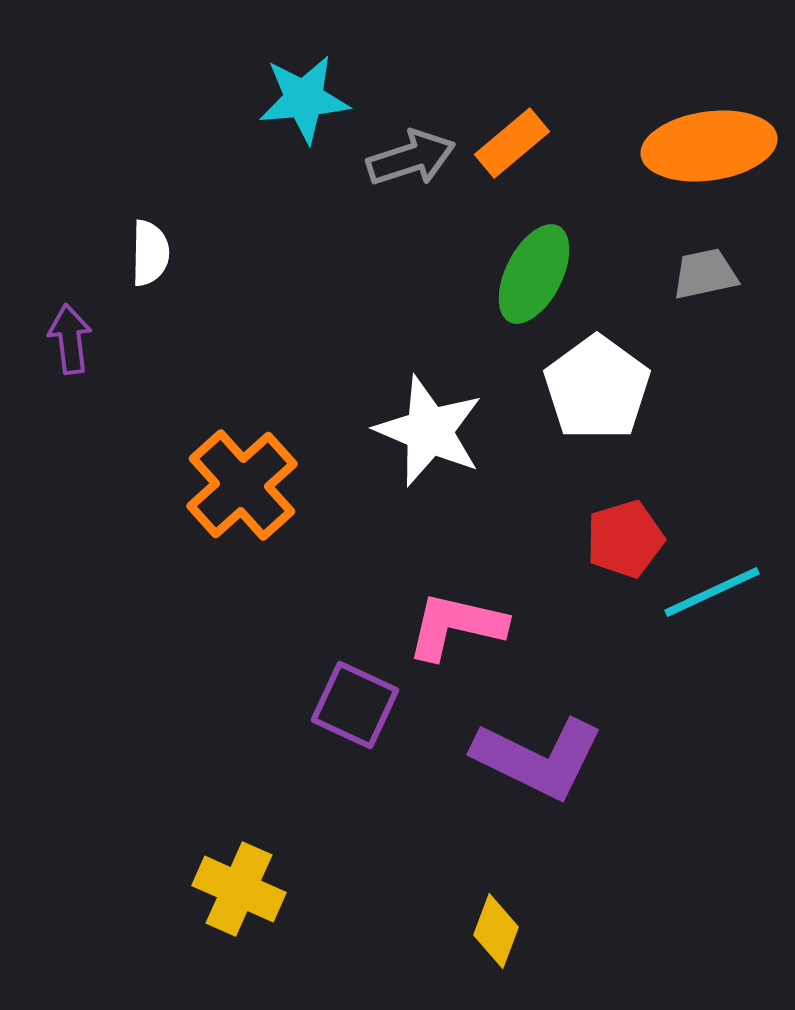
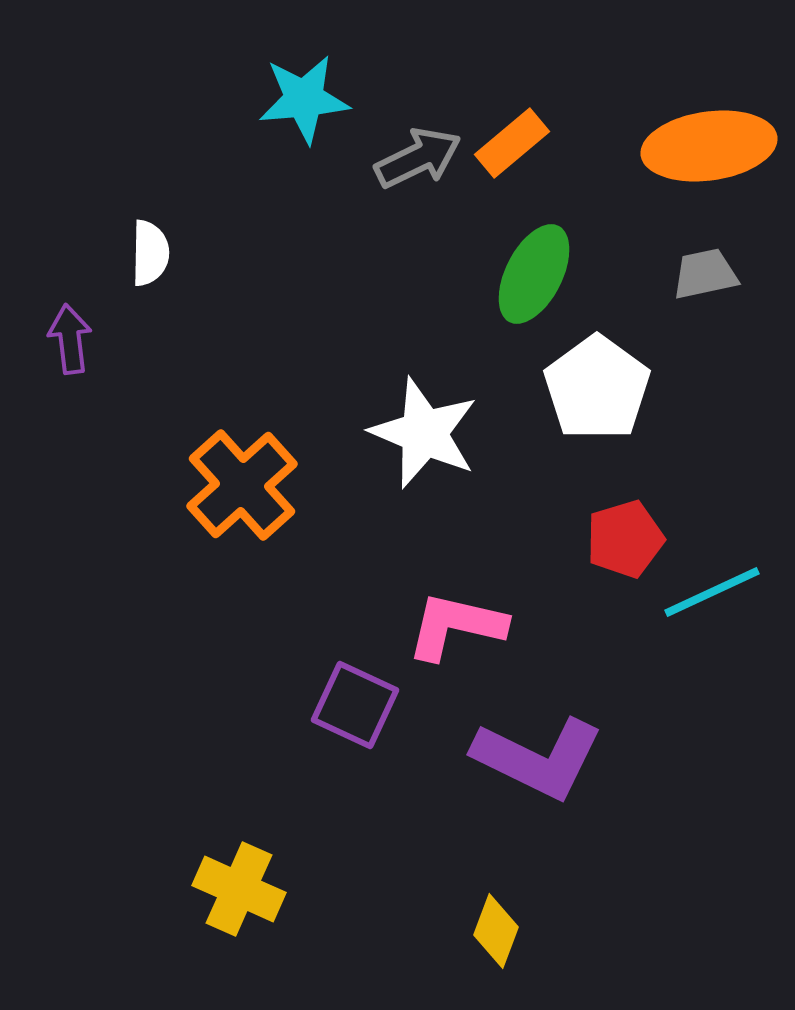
gray arrow: moved 7 px right; rotated 8 degrees counterclockwise
white star: moved 5 px left, 2 px down
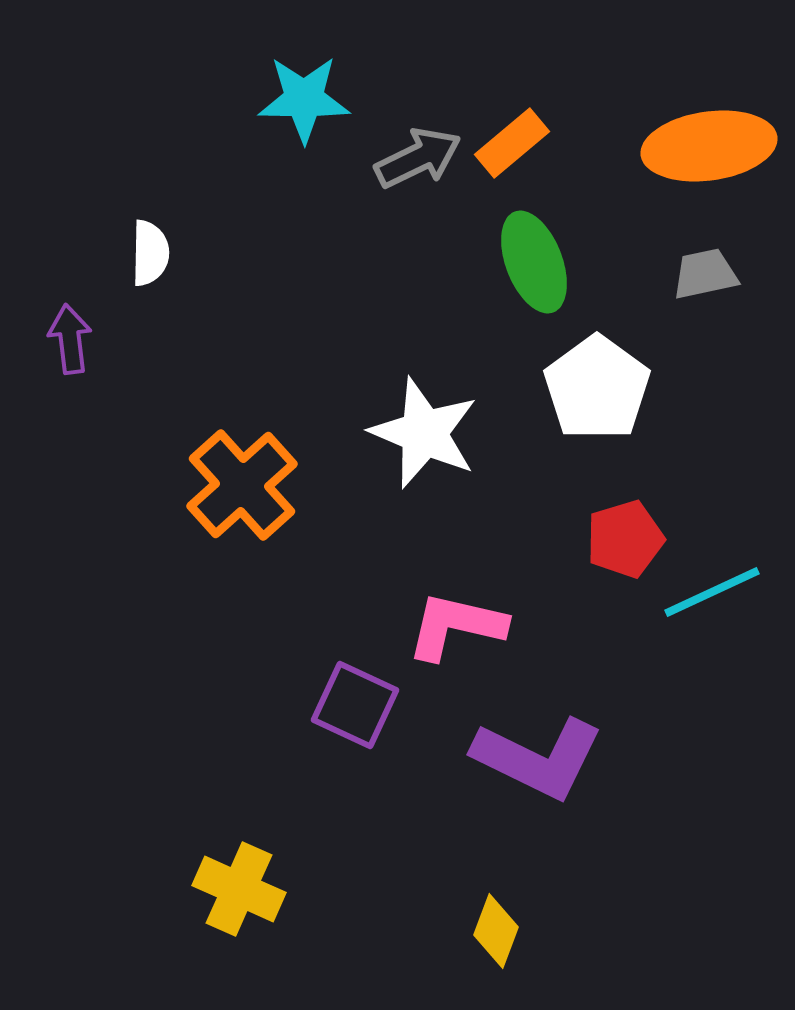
cyan star: rotated 6 degrees clockwise
green ellipse: moved 12 px up; rotated 48 degrees counterclockwise
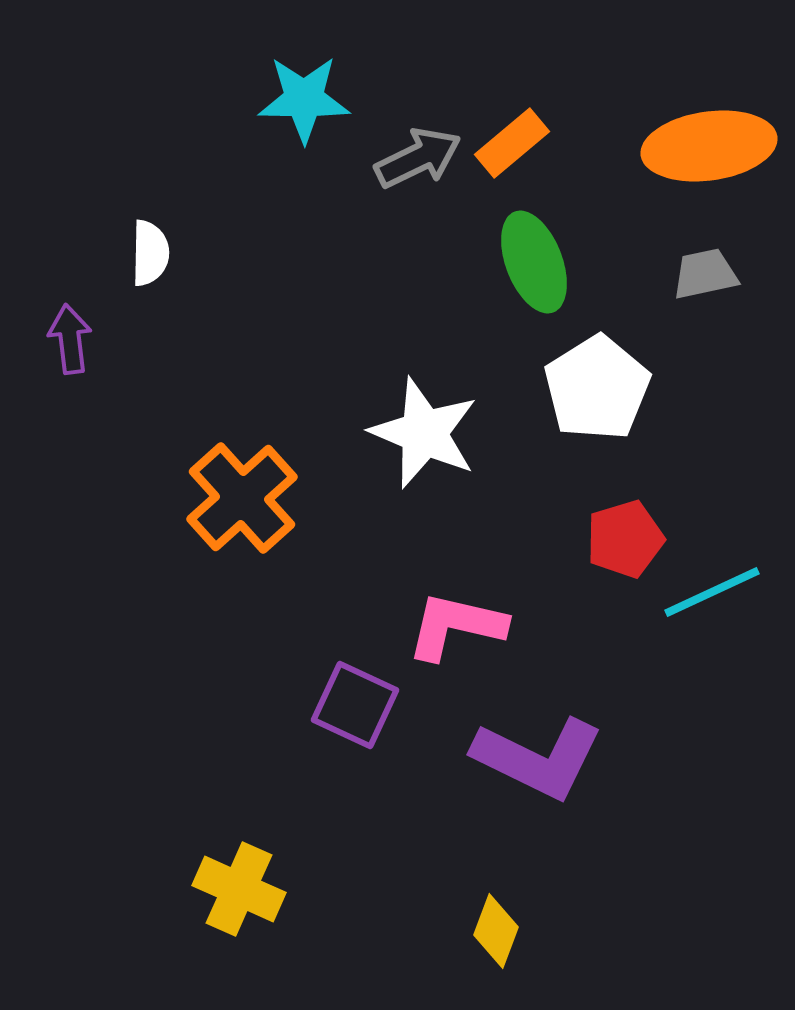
white pentagon: rotated 4 degrees clockwise
orange cross: moved 13 px down
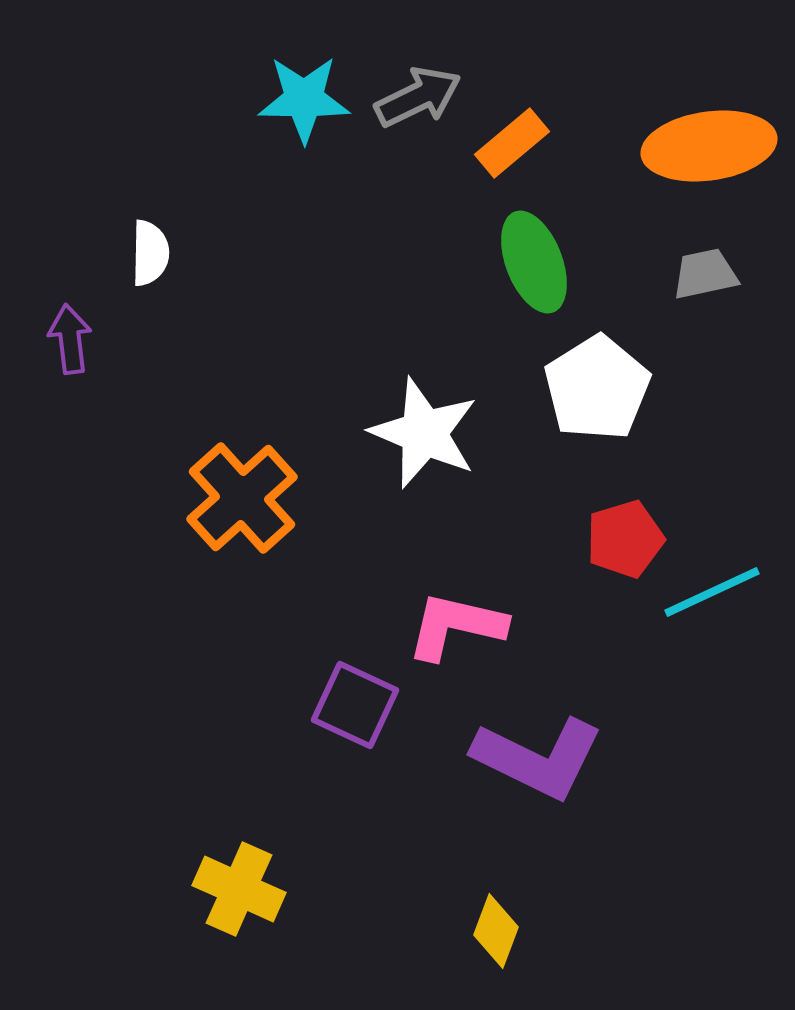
gray arrow: moved 61 px up
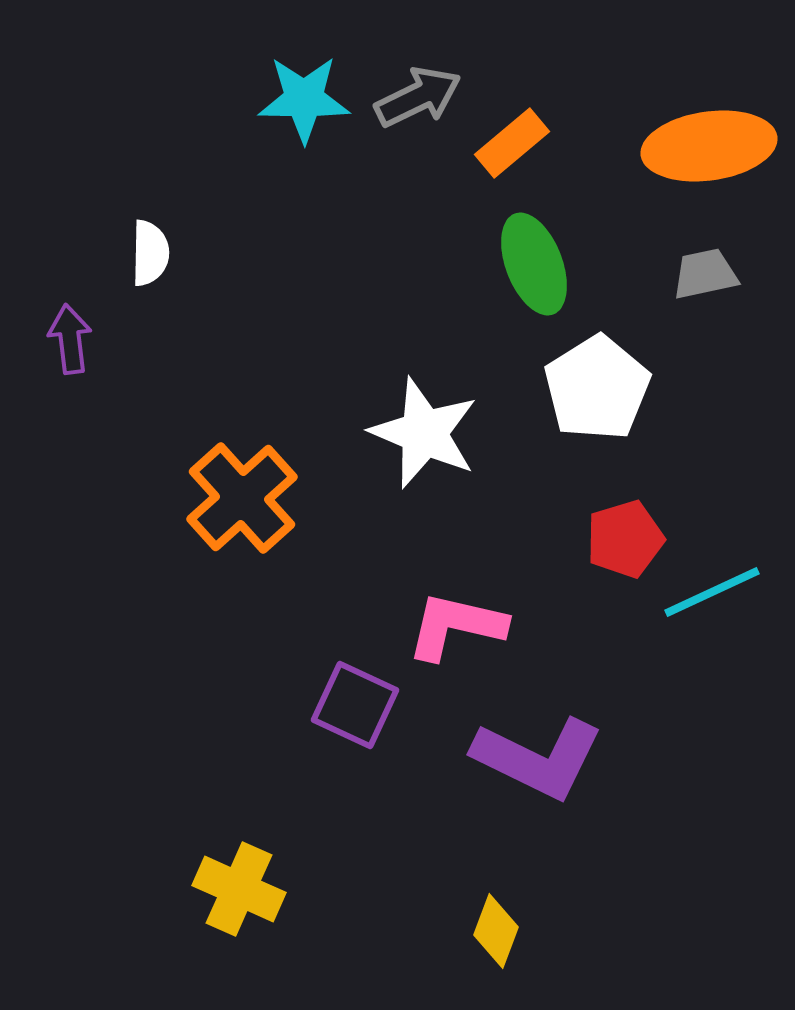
green ellipse: moved 2 px down
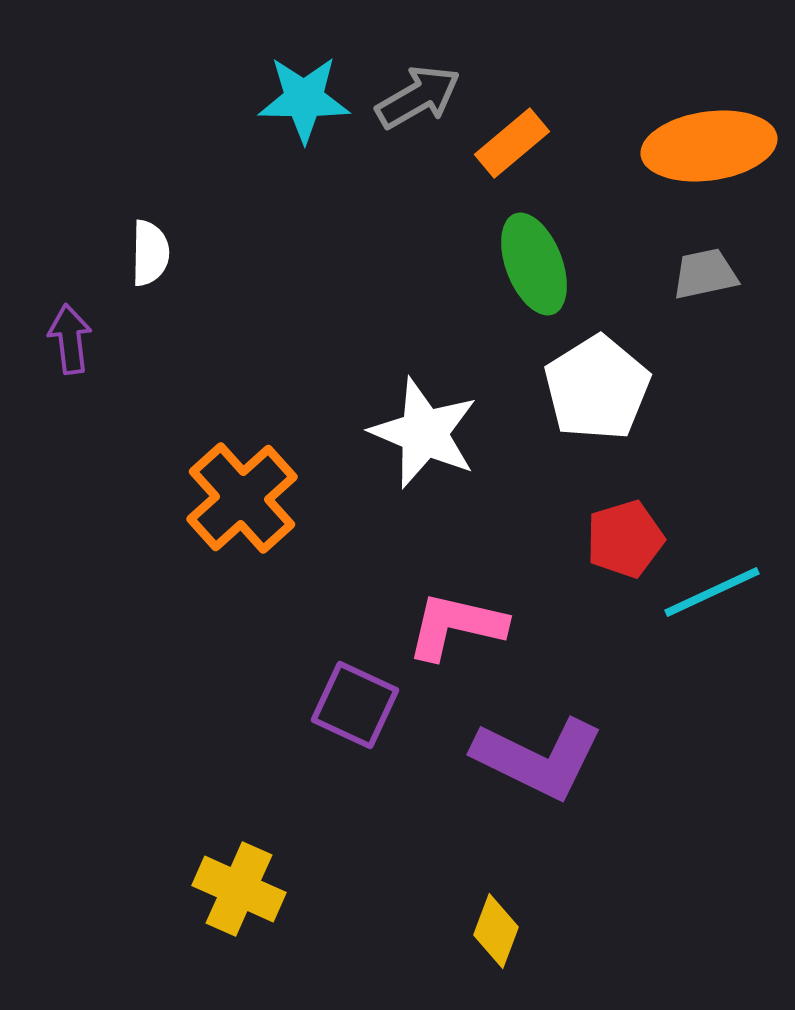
gray arrow: rotated 4 degrees counterclockwise
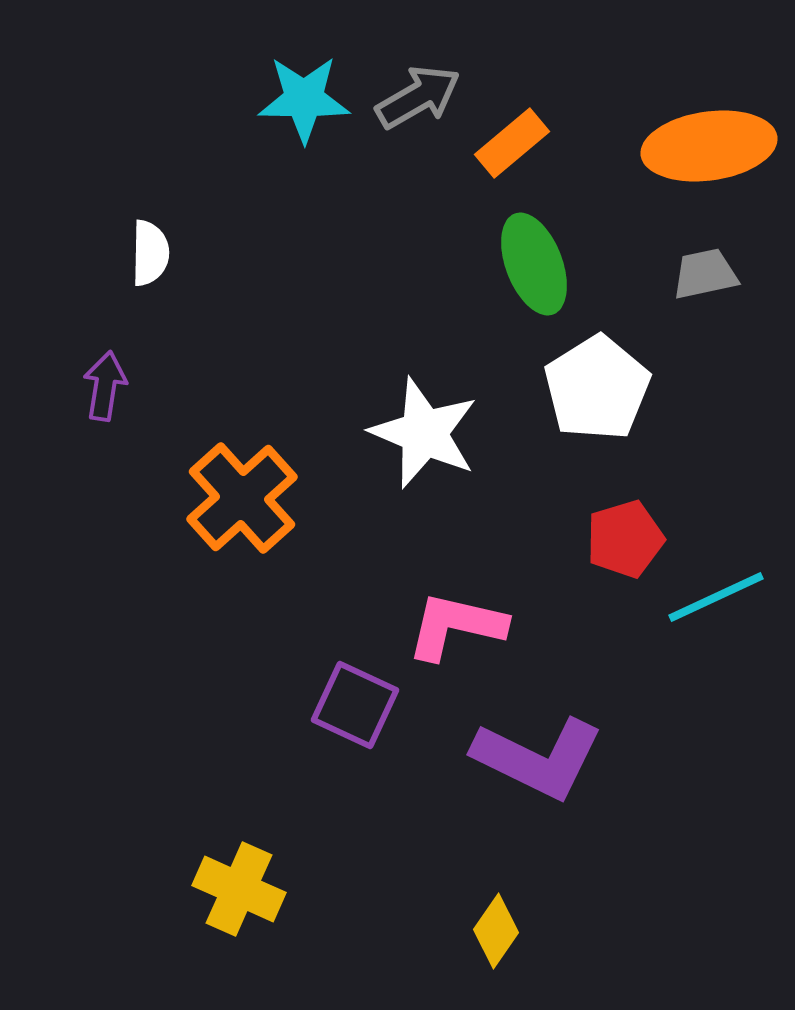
purple arrow: moved 35 px right, 47 px down; rotated 16 degrees clockwise
cyan line: moved 4 px right, 5 px down
yellow diamond: rotated 14 degrees clockwise
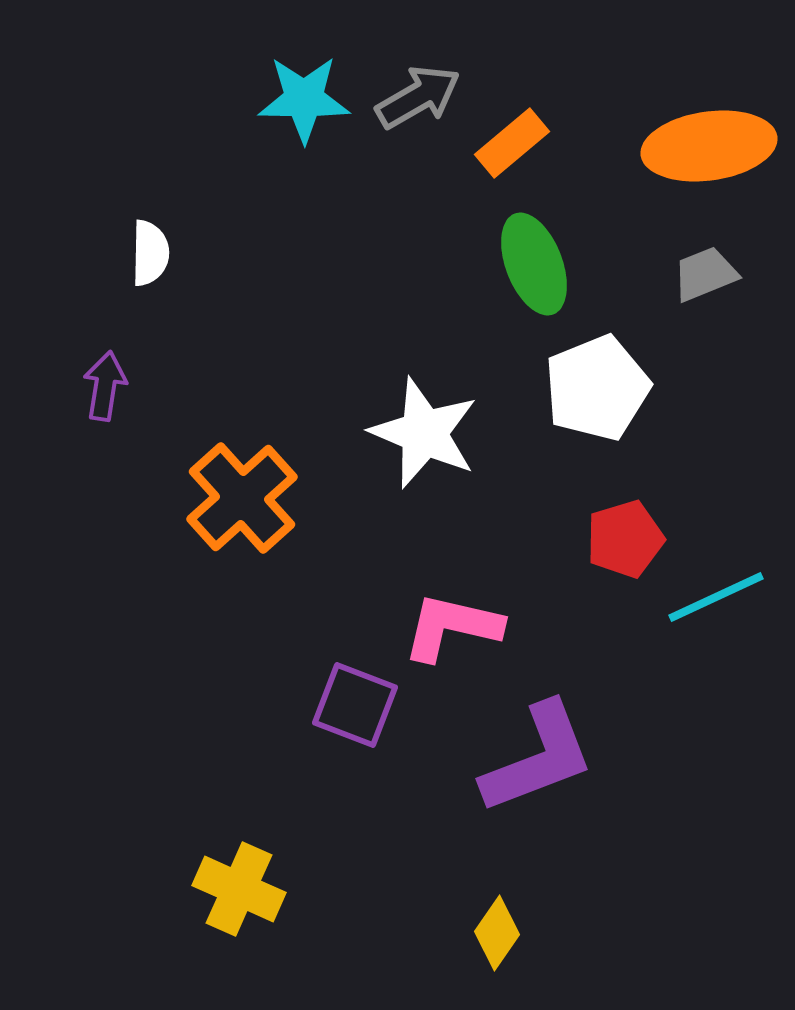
gray trapezoid: rotated 10 degrees counterclockwise
white pentagon: rotated 10 degrees clockwise
pink L-shape: moved 4 px left, 1 px down
purple square: rotated 4 degrees counterclockwise
purple L-shape: rotated 47 degrees counterclockwise
yellow diamond: moved 1 px right, 2 px down
